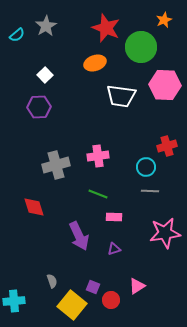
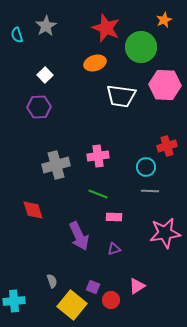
cyan semicircle: rotated 112 degrees clockwise
red diamond: moved 1 px left, 3 px down
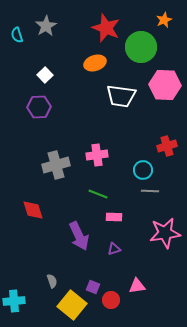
pink cross: moved 1 px left, 1 px up
cyan circle: moved 3 px left, 3 px down
pink triangle: rotated 24 degrees clockwise
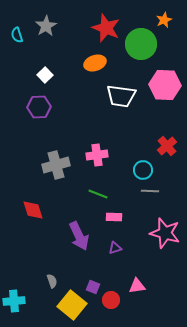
green circle: moved 3 px up
red cross: rotated 24 degrees counterclockwise
pink star: rotated 24 degrees clockwise
purple triangle: moved 1 px right, 1 px up
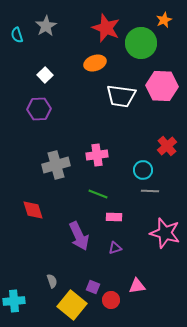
green circle: moved 1 px up
pink hexagon: moved 3 px left, 1 px down
purple hexagon: moved 2 px down
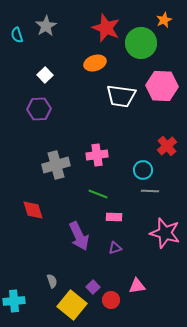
purple square: rotated 24 degrees clockwise
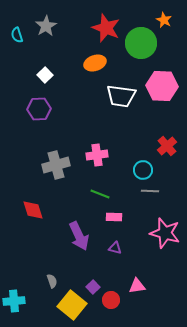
orange star: rotated 21 degrees counterclockwise
green line: moved 2 px right
purple triangle: rotated 32 degrees clockwise
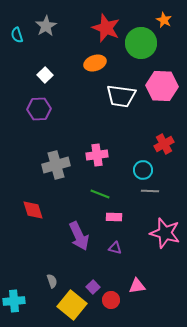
red cross: moved 3 px left, 2 px up; rotated 12 degrees clockwise
